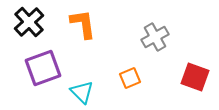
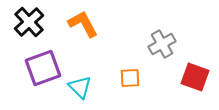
orange L-shape: rotated 20 degrees counterclockwise
gray cross: moved 7 px right, 7 px down
orange square: rotated 20 degrees clockwise
cyan triangle: moved 2 px left, 5 px up
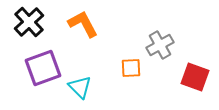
gray cross: moved 2 px left, 1 px down
orange square: moved 1 px right, 10 px up
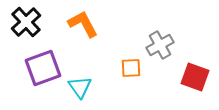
black cross: moved 3 px left
cyan triangle: rotated 10 degrees clockwise
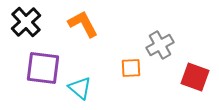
purple square: rotated 27 degrees clockwise
cyan triangle: moved 1 px down; rotated 15 degrees counterclockwise
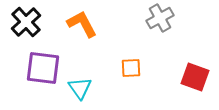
orange L-shape: moved 1 px left
gray cross: moved 27 px up
cyan triangle: rotated 15 degrees clockwise
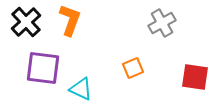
gray cross: moved 2 px right, 5 px down
orange L-shape: moved 12 px left, 4 px up; rotated 48 degrees clockwise
orange square: moved 2 px right; rotated 20 degrees counterclockwise
red square: rotated 12 degrees counterclockwise
cyan triangle: moved 1 px right, 1 px down; rotated 30 degrees counterclockwise
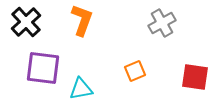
orange L-shape: moved 12 px right
orange square: moved 2 px right, 3 px down
cyan triangle: rotated 35 degrees counterclockwise
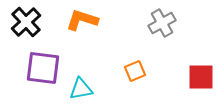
orange L-shape: rotated 92 degrees counterclockwise
red square: moved 6 px right; rotated 8 degrees counterclockwise
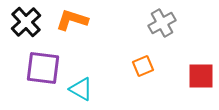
orange L-shape: moved 10 px left
orange square: moved 8 px right, 5 px up
red square: moved 1 px up
cyan triangle: rotated 40 degrees clockwise
